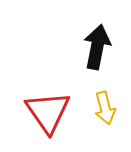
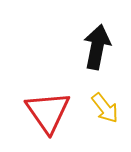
yellow arrow: rotated 24 degrees counterclockwise
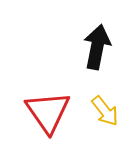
yellow arrow: moved 3 px down
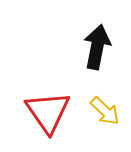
yellow arrow: rotated 8 degrees counterclockwise
